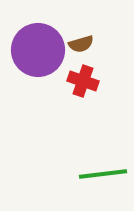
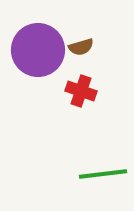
brown semicircle: moved 3 px down
red cross: moved 2 px left, 10 px down
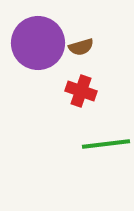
purple circle: moved 7 px up
green line: moved 3 px right, 30 px up
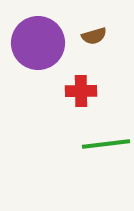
brown semicircle: moved 13 px right, 11 px up
red cross: rotated 20 degrees counterclockwise
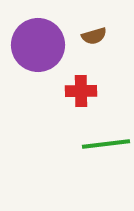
purple circle: moved 2 px down
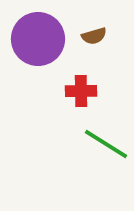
purple circle: moved 6 px up
green line: rotated 39 degrees clockwise
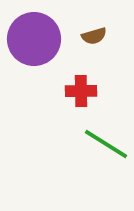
purple circle: moved 4 px left
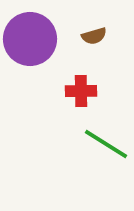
purple circle: moved 4 px left
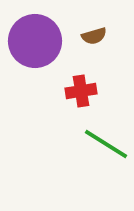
purple circle: moved 5 px right, 2 px down
red cross: rotated 8 degrees counterclockwise
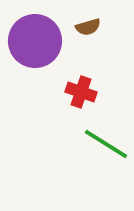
brown semicircle: moved 6 px left, 9 px up
red cross: moved 1 px down; rotated 28 degrees clockwise
